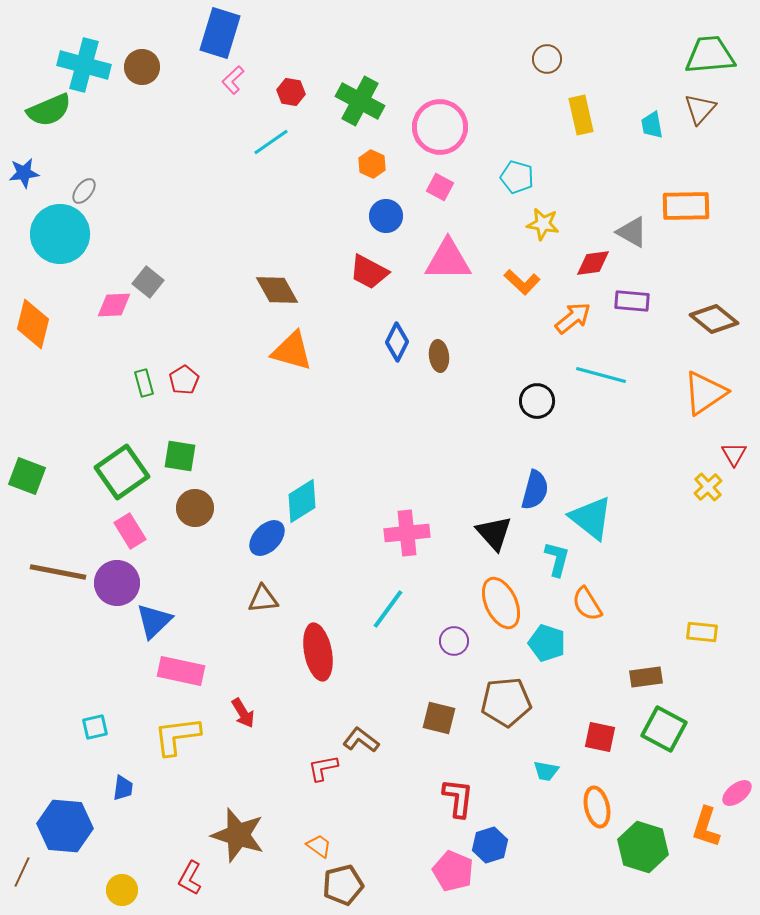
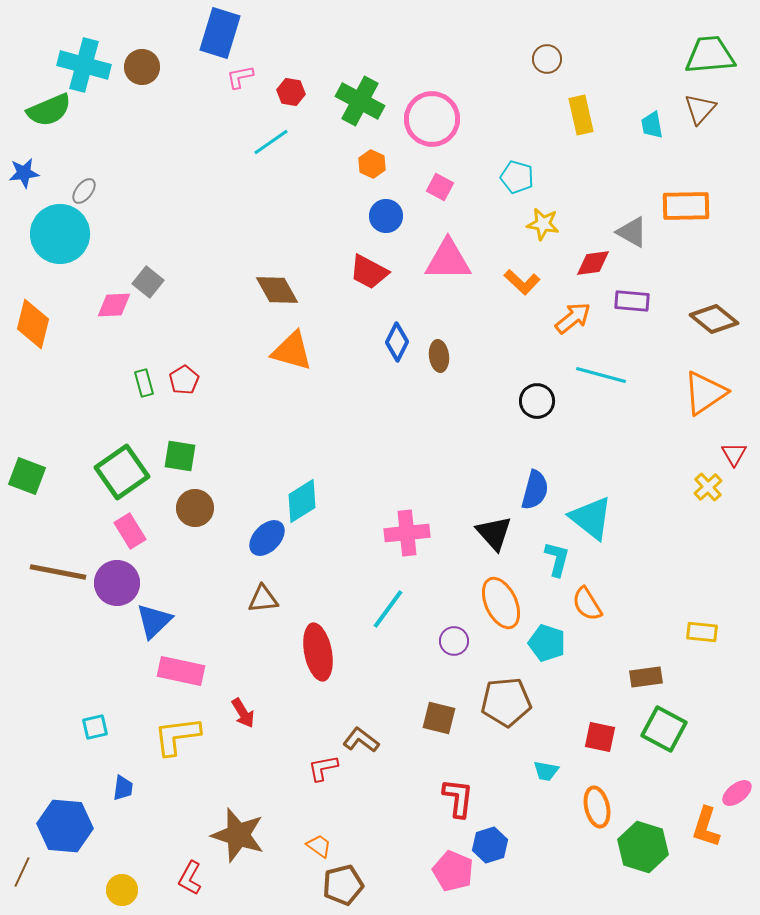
pink L-shape at (233, 80): moved 7 px right, 3 px up; rotated 32 degrees clockwise
pink circle at (440, 127): moved 8 px left, 8 px up
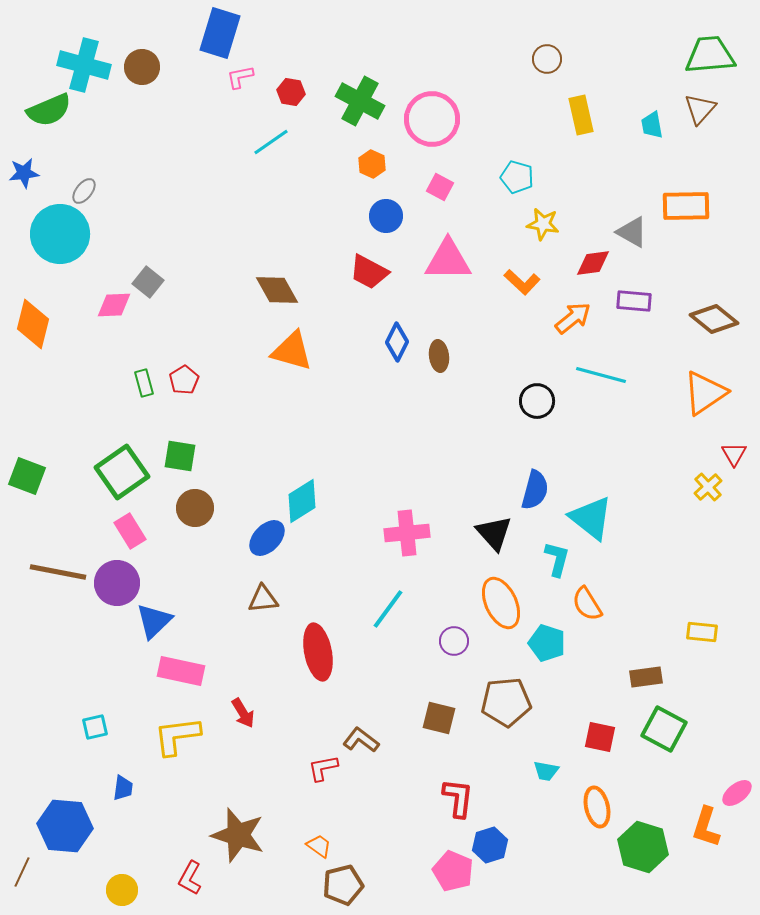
purple rectangle at (632, 301): moved 2 px right
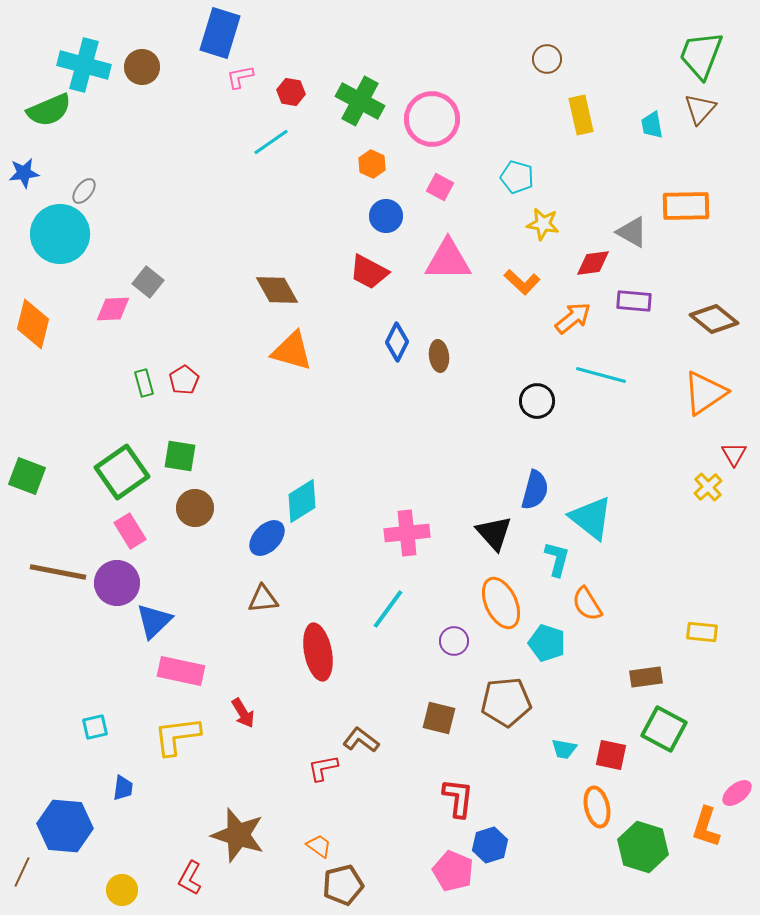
green trapezoid at (710, 55): moved 9 px left; rotated 64 degrees counterclockwise
pink diamond at (114, 305): moved 1 px left, 4 px down
red square at (600, 737): moved 11 px right, 18 px down
cyan trapezoid at (546, 771): moved 18 px right, 22 px up
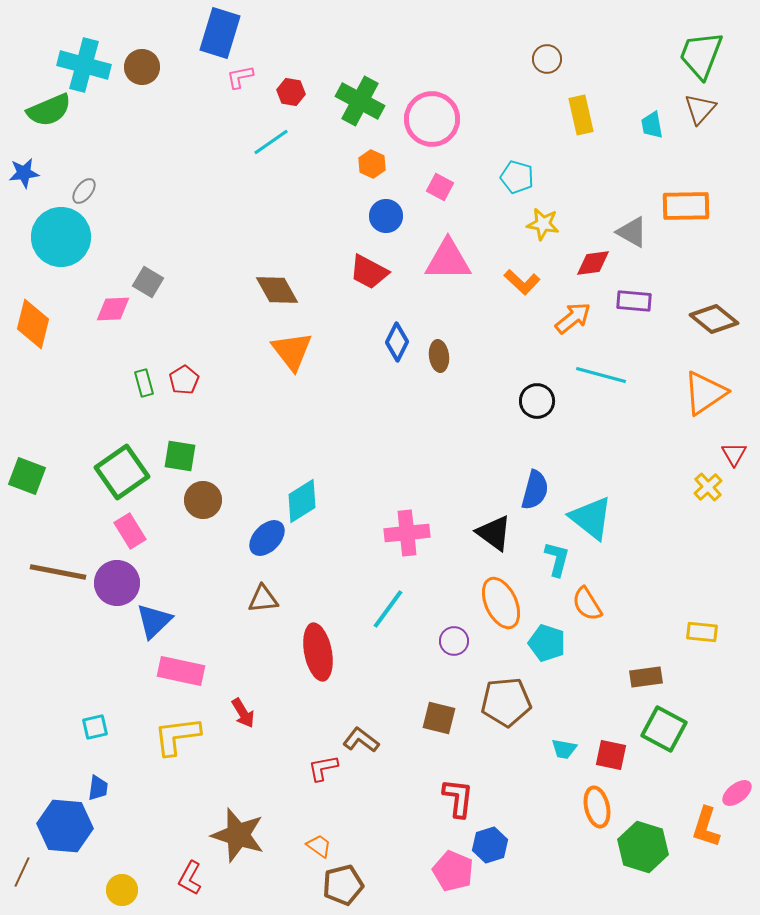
cyan circle at (60, 234): moved 1 px right, 3 px down
gray square at (148, 282): rotated 8 degrees counterclockwise
orange triangle at (292, 351): rotated 36 degrees clockwise
brown circle at (195, 508): moved 8 px right, 8 px up
black triangle at (494, 533): rotated 12 degrees counterclockwise
blue trapezoid at (123, 788): moved 25 px left
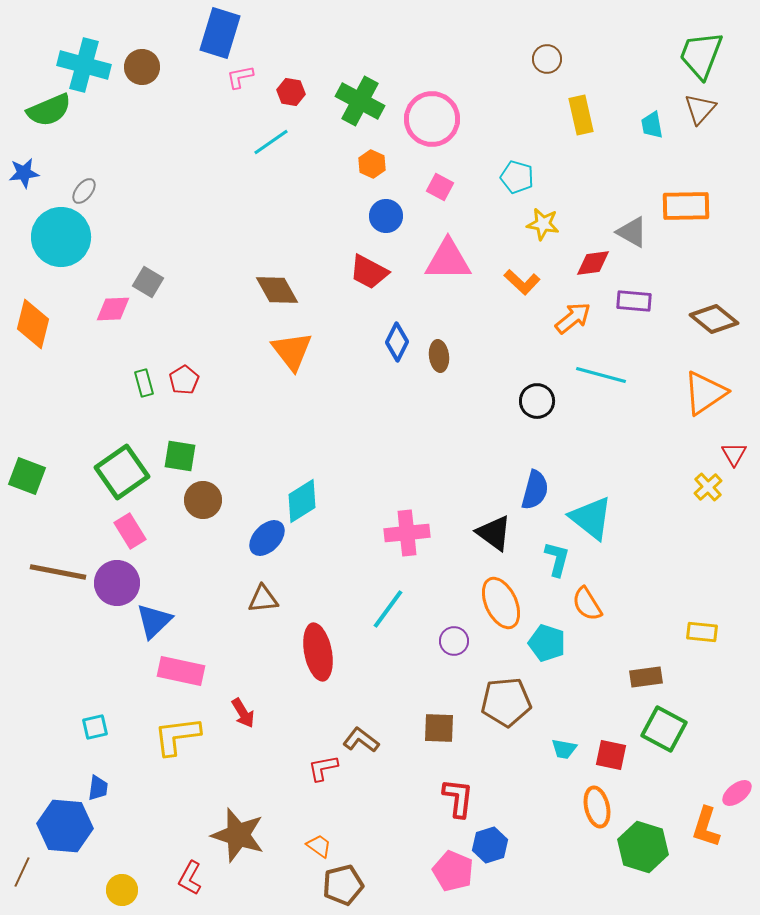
brown square at (439, 718): moved 10 px down; rotated 12 degrees counterclockwise
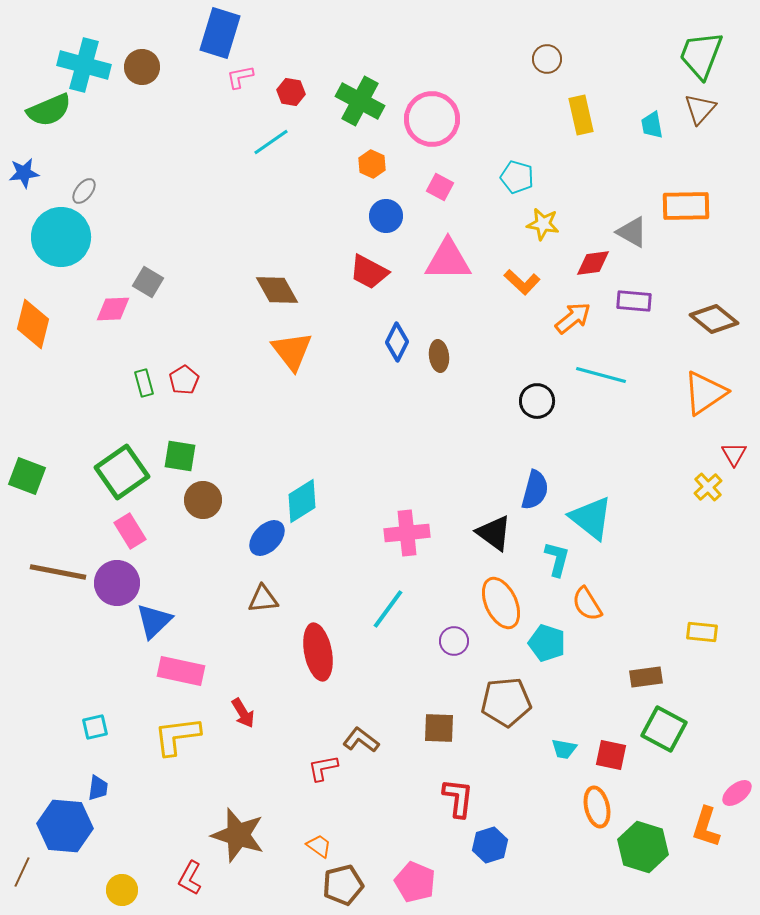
pink pentagon at (453, 871): moved 38 px left, 11 px down
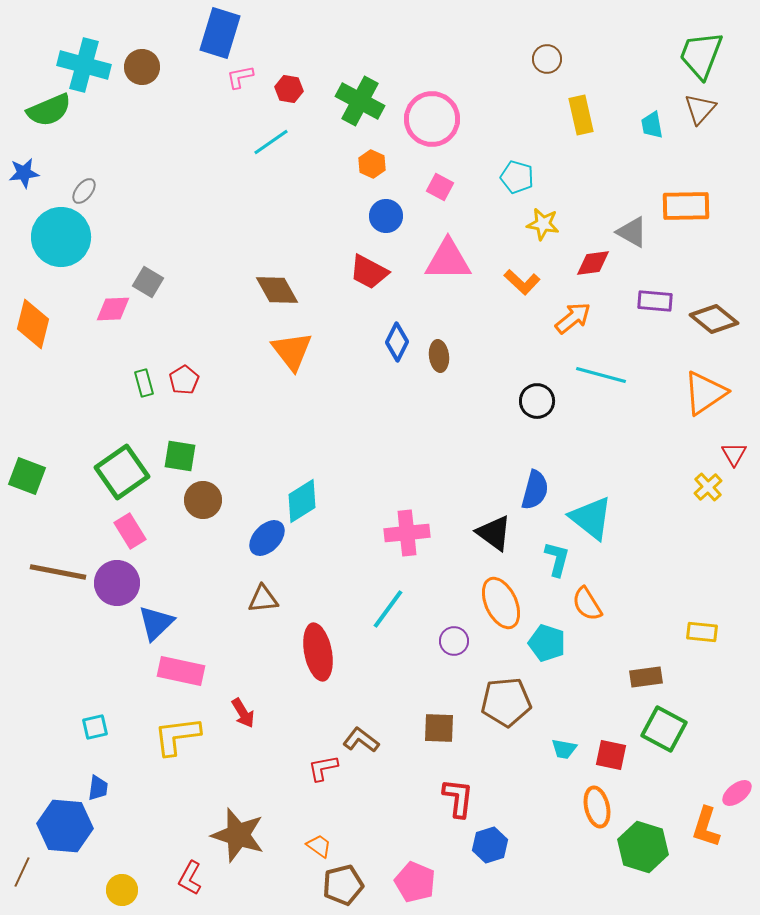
red hexagon at (291, 92): moved 2 px left, 3 px up
purple rectangle at (634, 301): moved 21 px right
blue triangle at (154, 621): moved 2 px right, 2 px down
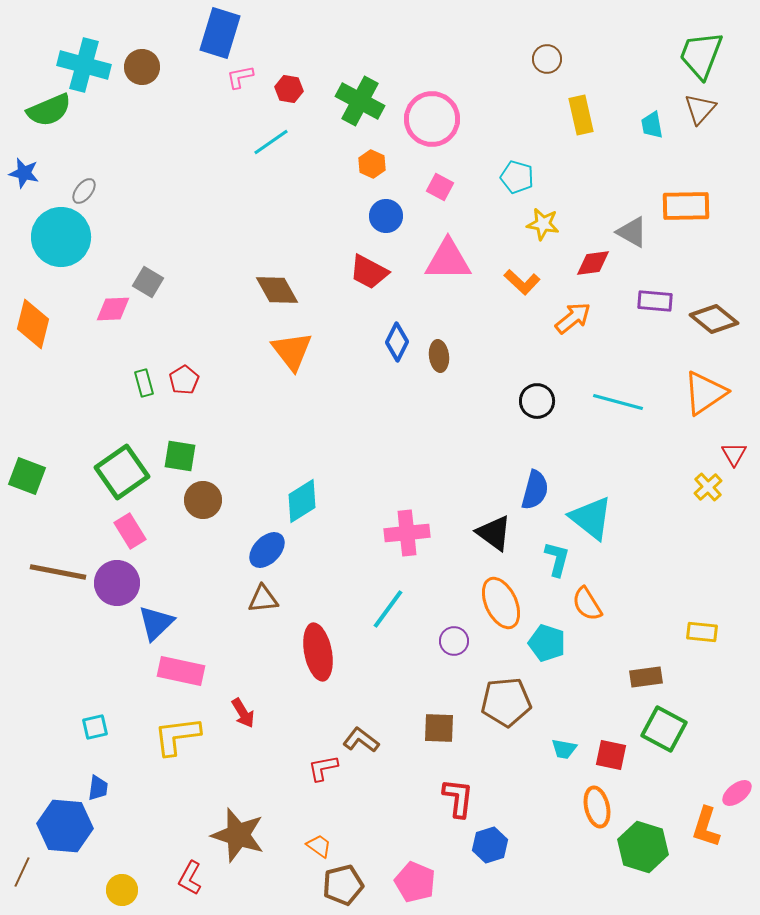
blue star at (24, 173): rotated 20 degrees clockwise
cyan line at (601, 375): moved 17 px right, 27 px down
blue ellipse at (267, 538): moved 12 px down
